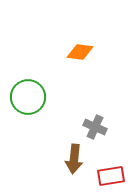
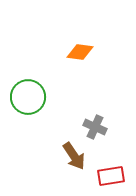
brown arrow: moved 3 px up; rotated 40 degrees counterclockwise
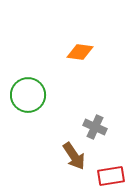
green circle: moved 2 px up
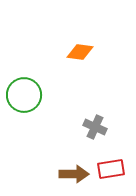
green circle: moved 4 px left
brown arrow: moved 18 px down; rotated 56 degrees counterclockwise
red rectangle: moved 7 px up
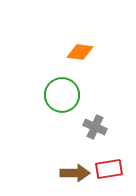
green circle: moved 38 px right
red rectangle: moved 2 px left
brown arrow: moved 1 px right, 1 px up
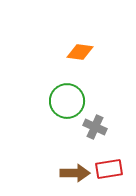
green circle: moved 5 px right, 6 px down
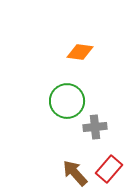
gray cross: rotated 30 degrees counterclockwise
red rectangle: rotated 40 degrees counterclockwise
brown arrow: rotated 132 degrees counterclockwise
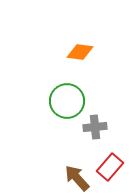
red rectangle: moved 1 px right, 2 px up
brown arrow: moved 2 px right, 5 px down
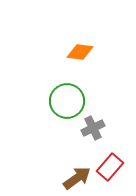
gray cross: moved 2 px left, 1 px down; rotated 20 degrees counterclockwise
brown arrow: rotated 96 degrees clockwise
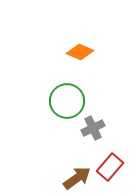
orange diamond: rotated 16 degrees clockwise
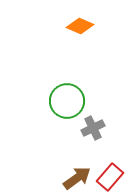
orange diamond: moved 26 px up
red rectangle: moved 10 px down
